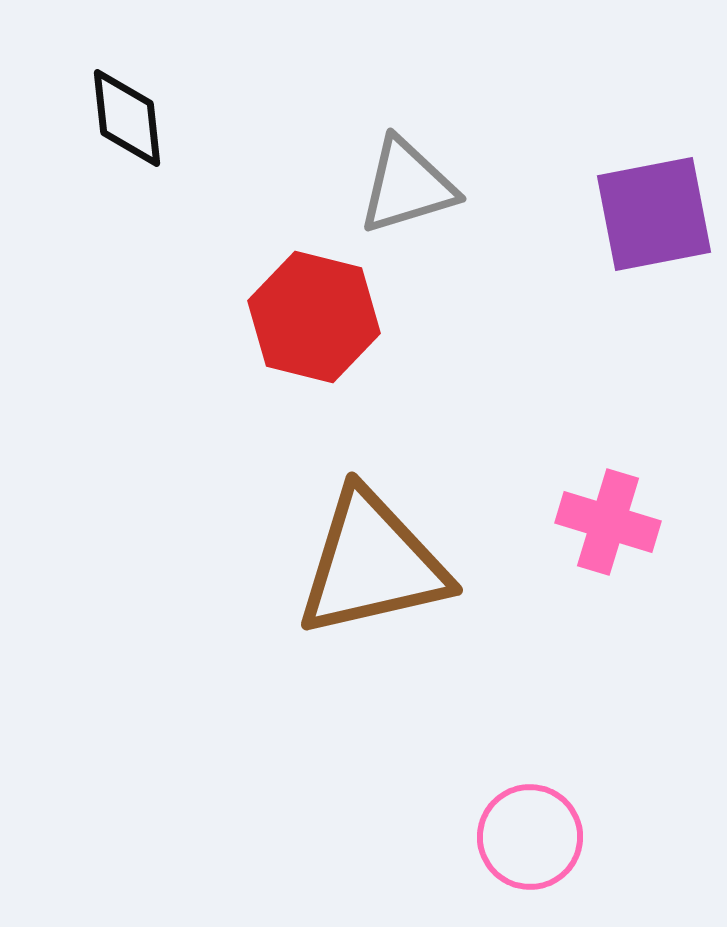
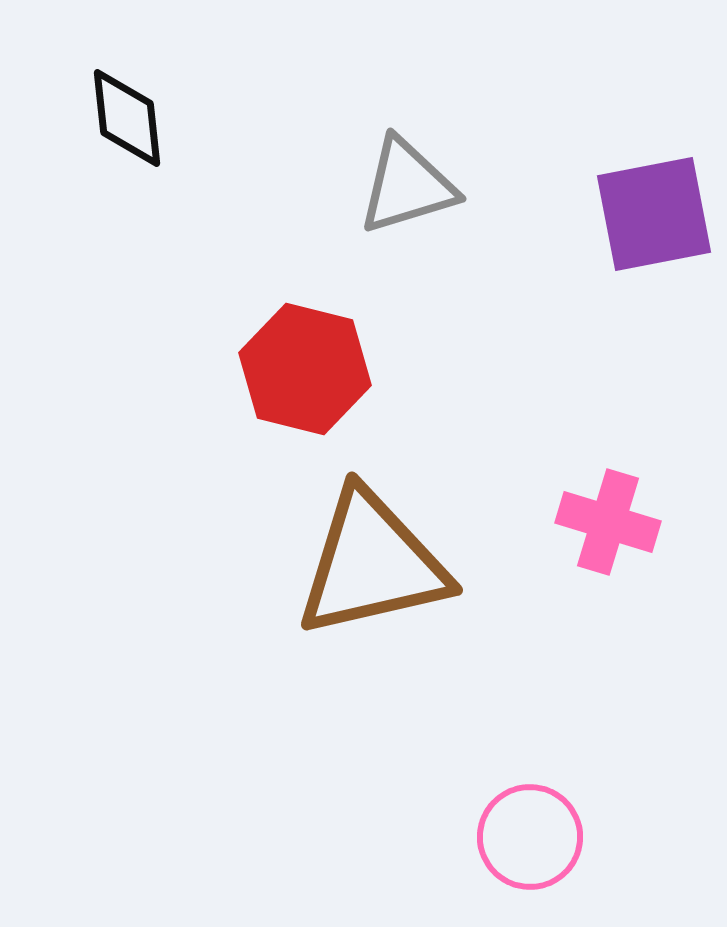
red hexagon: moved 9 px left, 52 px down
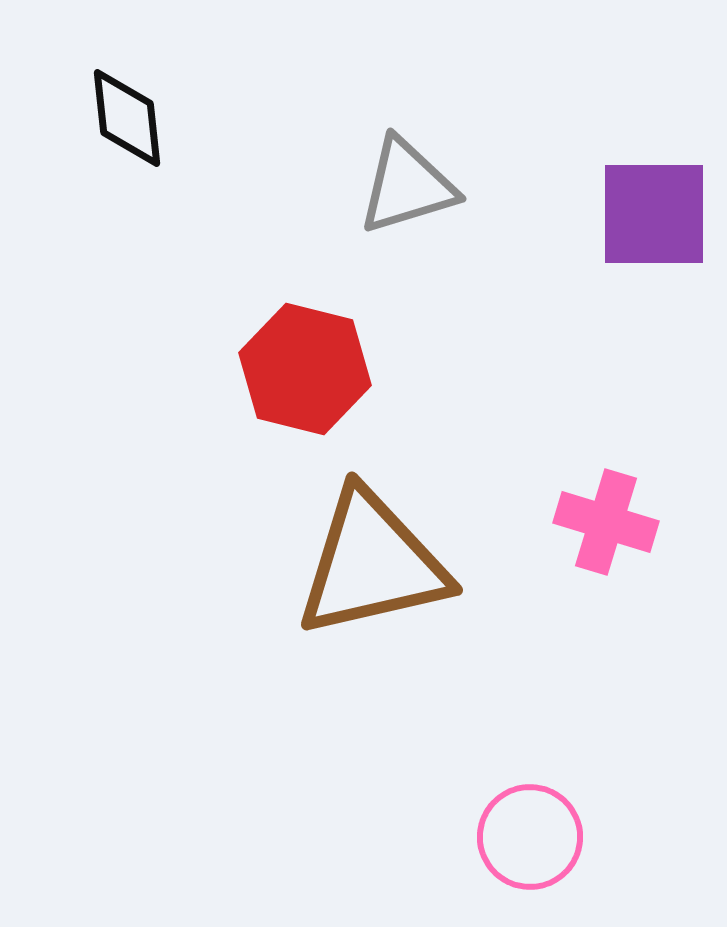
purple square: rotated 11 degrees clockwise
pink cross: moved 2 px left
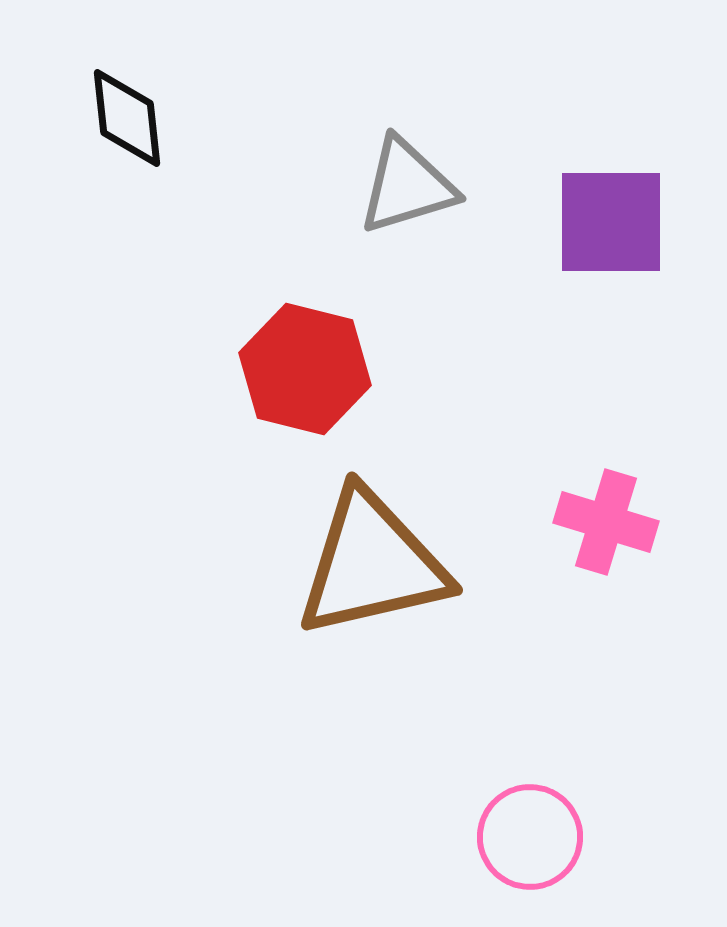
purple square: moved 43 px left, 8 px down
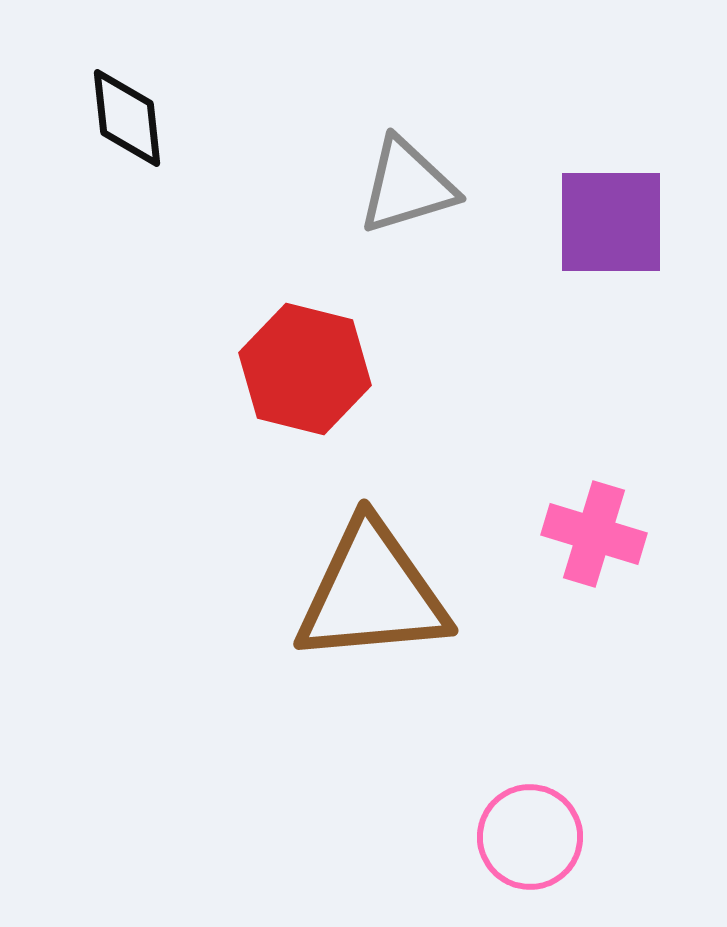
pink cross: moved 12 px left, 12 px down
brown triangle: moved 29 px down; rotated 8 degrees clockwise
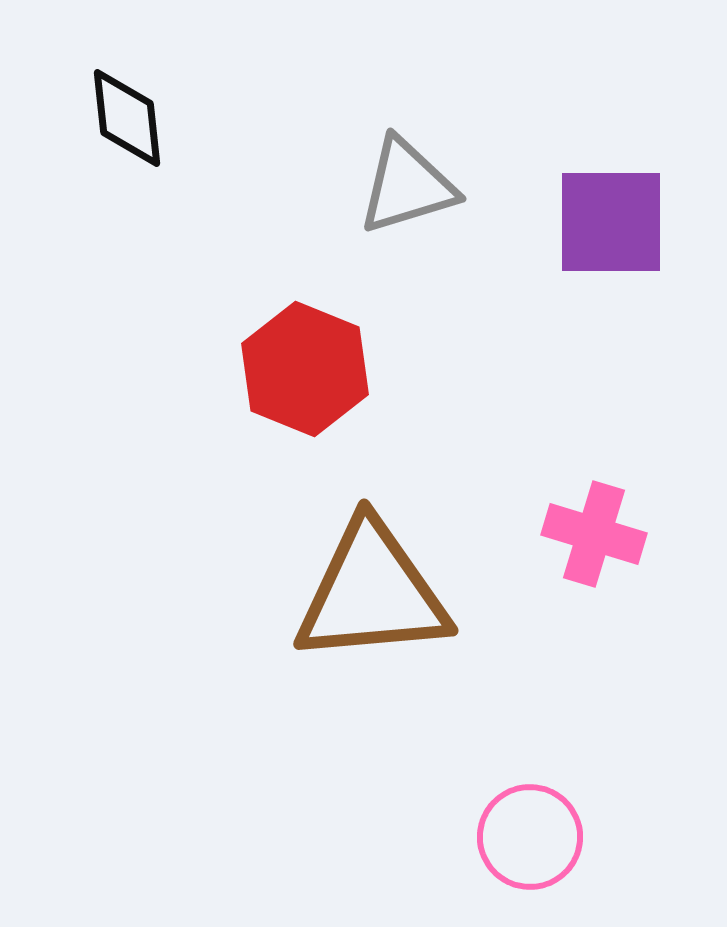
red hexagon: rotated 8 degrees clockwise
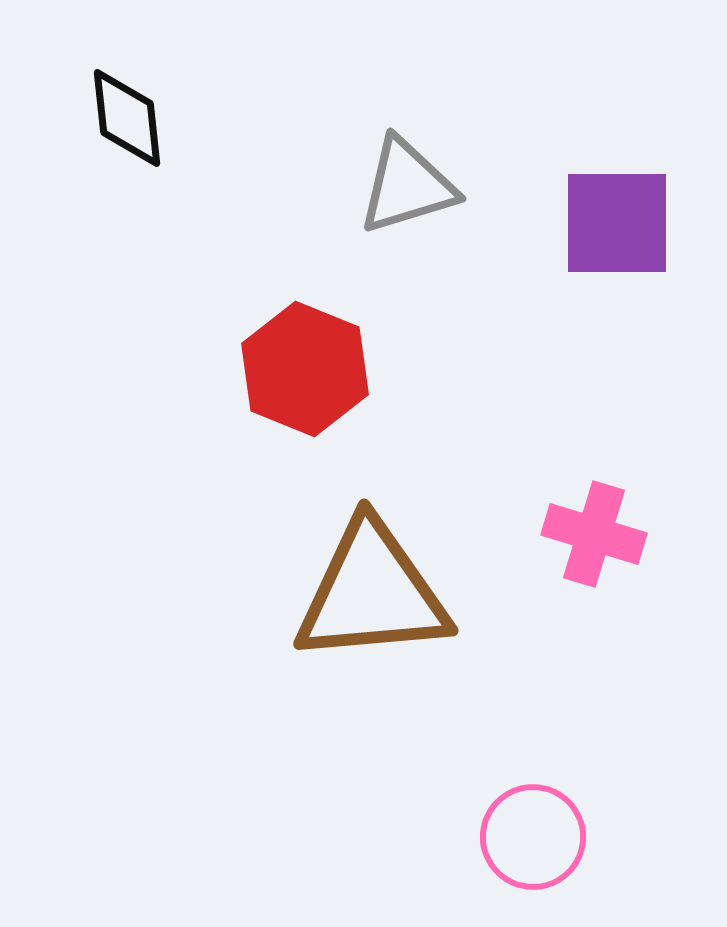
purple square: moved 6 px right, 1 px down
pink circle: moved 3 px right
